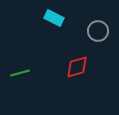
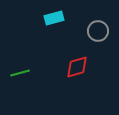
cyan rectangle: rotated 42 degrees counterclockwise
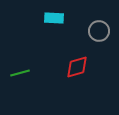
cyan rectangle: rotated 18 degrees clockwise
gray circle: moved 1 px right
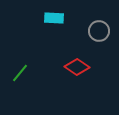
red diamond: rotated 50 degrees clockwise
green line: rotated 36 degrees counterclockwise
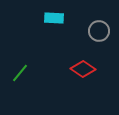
red diamond: moved 6 px right, 2 px down
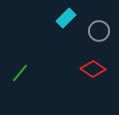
cyan rectangle: moved 12 px right; rotated 48 degrees counterclockwise
red diamond: moved 10 px right
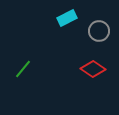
cyan rectangle: moved 1 px right; rotated 18 degrees clockwise
green line: moved 3 px right, 4 px up
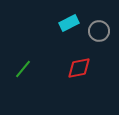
cyan rectangle: moved 2 px right, 5 px down
red diamond: moved 14 px left, 1 px up; rotated 45 degrees counterclockwise
